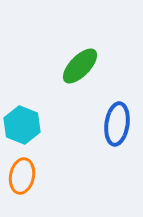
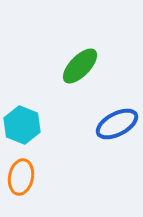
blue ellipse: rotated 54 degrees clockwise
orange ellipse: moved 1 px left, 1 px down
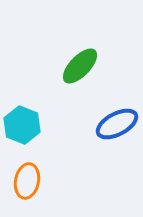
orange ellipse: moved 6 px right, 4 px down
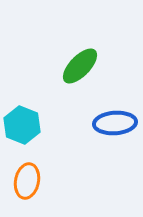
blue ellipse: moved 2 px left, 1 px up; rotated 24 degrees clockwise
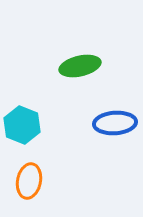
green ellipse: rotated 33 degrees clockwise
orange ellipse: moved 2 px right
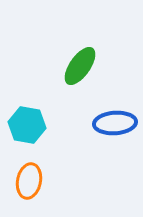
green ellipse: rotated 42 degrees counterclockwise
cyan hexagon: moved 5 px right; rotated 12 degrees counterclockwise
